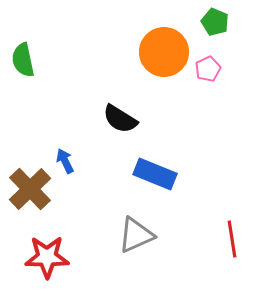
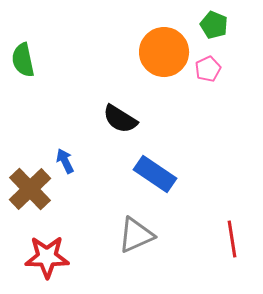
green pentagon: moved 1 px left, 3 px down
blue rectangle: rotated 12 degrees clockwise
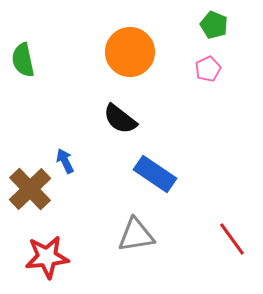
orange circle: moved 34 px left
black semicircle: rotated 6 degrees clockwise
gray triangle: rotated 15 degrees clockwise
red line: rotated 27 degrees counterclockwise
red star: rotated 6 degrees counterclockwise
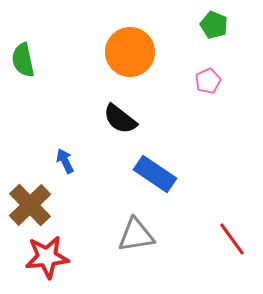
pink pentagon: moved 12 px down
brown cross: moved 16 px down
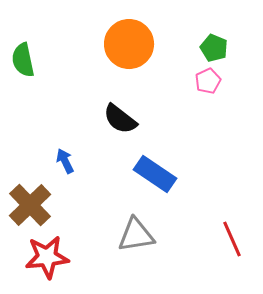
green pentagon: moved 23 px down
orange circle: moved 1 px left, 8 px up
red line: rotated 12 degrees clockwise
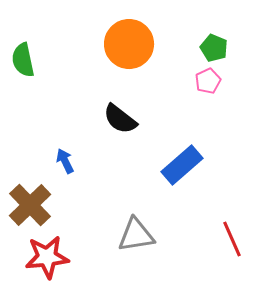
blue rectangle: moved 27 px right, 9 px up; rotated 75 degrees counterclockwise
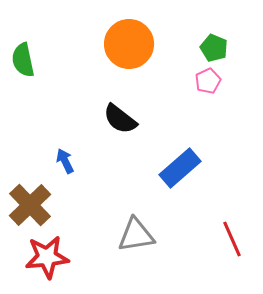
blue rectangle: moved 2 px left, 3 px down
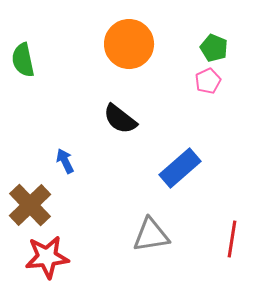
gray triangle: moved 15 px right
red line: rotated 33 degrees clockwise
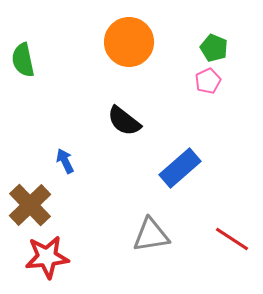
orange circle: moved 2 px up
black semicircle: moved 4 px right, 2 px down
red line: rotated 66 degrees counterclockwise
